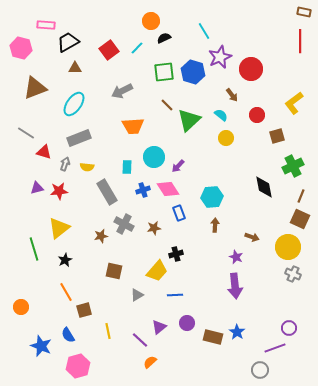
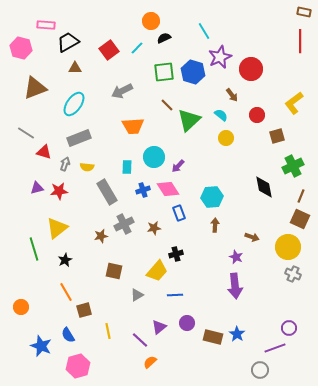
gray cross at (124, 224): rotated 36 degrees clockwise
yellow triangle at (59, 228): moved 2 px left
blue star at (237, 332): moved 2 px down
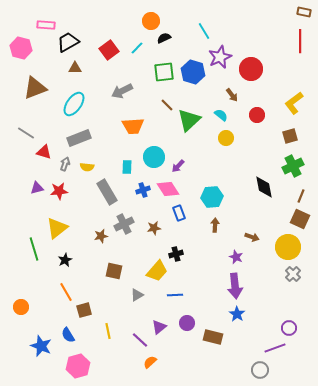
brown square at (277, 136): moved 13 px right
gray cross at (293, 274): rotated 21 degrees clockwise
blue star at (237, 334): moved 20 px up
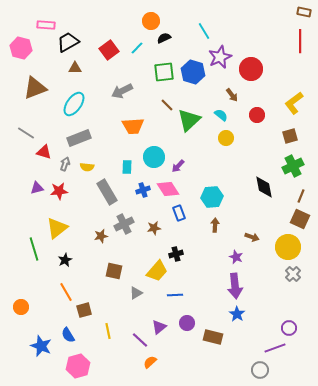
gray triangle at (137, 295): moved 1 px left, 2 px up
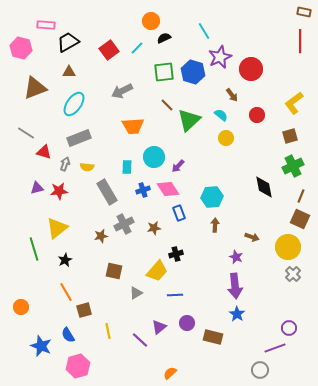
brown triangle at (75, 68): moved 6 px left, 4 px down
orange semicircle at (150, 362): moved 20 px right, 11 px down
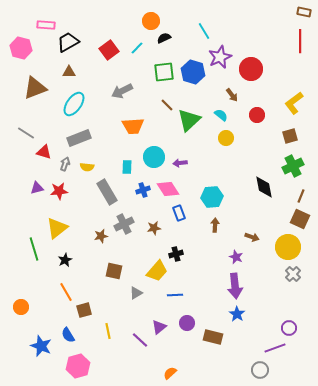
purple arrow at (178, 166): moved 2 px right, 3 px up; rotated 40 degrees clockwise
